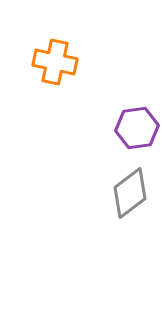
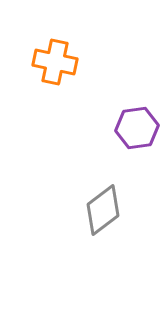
gray diamond: moved 27 px left, 17 px down
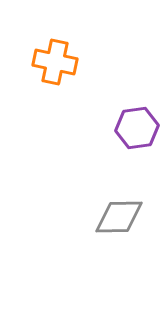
gray diamond: moved 16 px right, 7 px down; rotated 36 degrees clockwise
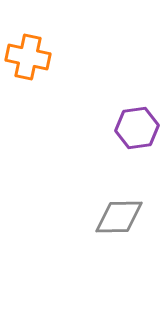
orange cross: moved 27 px left, 5 px up
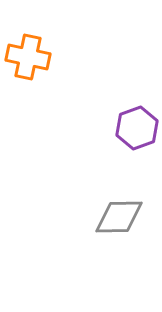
purple hexagon: rotated 12 degrees counterclockwise
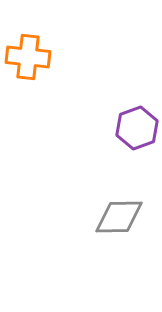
orange cross: rotated 6 degrees counterclockwise
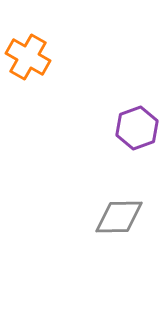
orange cross: rotated 24 degrees clockwise
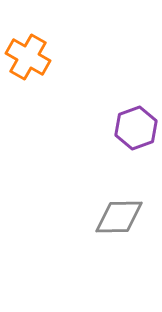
purple hexagon: moved 1 px left
